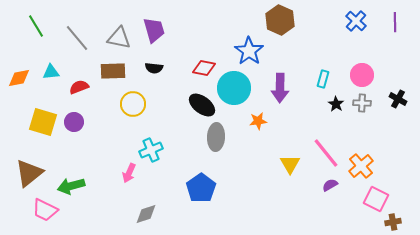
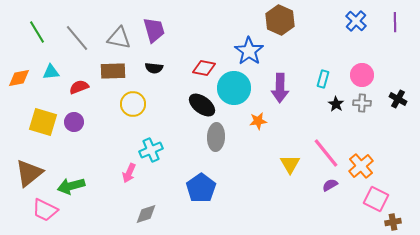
green line: moved 1 px right, 6 px down
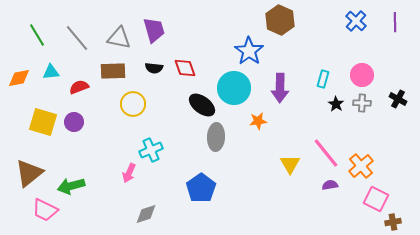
green line: moved 3 px down
red diamond: moved 19 px left; rotated 60 degrees clockwise
purple semicircle: rotated 21 degrees clockwise
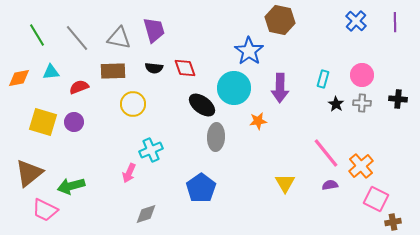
brown hexagon: rotated 12 degrees counterclockwise
black cross: rotated 24 degrees counterclockwise
yellow triangle: moved 5 px left, 19 px down
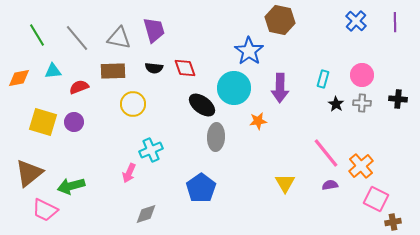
cyan triangle: moved 2 px right, 1 px up
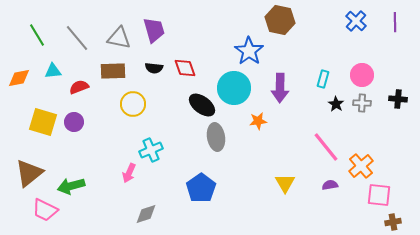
gray ellipse: rotated 12 degrees counterclockwise
pink line: moved 6 px up
pink square: moved 3 px right, 4 px up; rotated 20 degrees counterclockwise
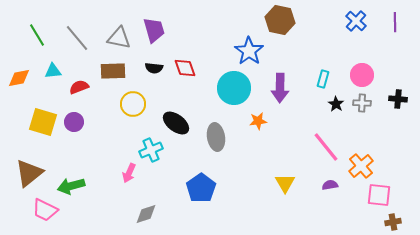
black ellipse: moved 26 px left, 18 px down
